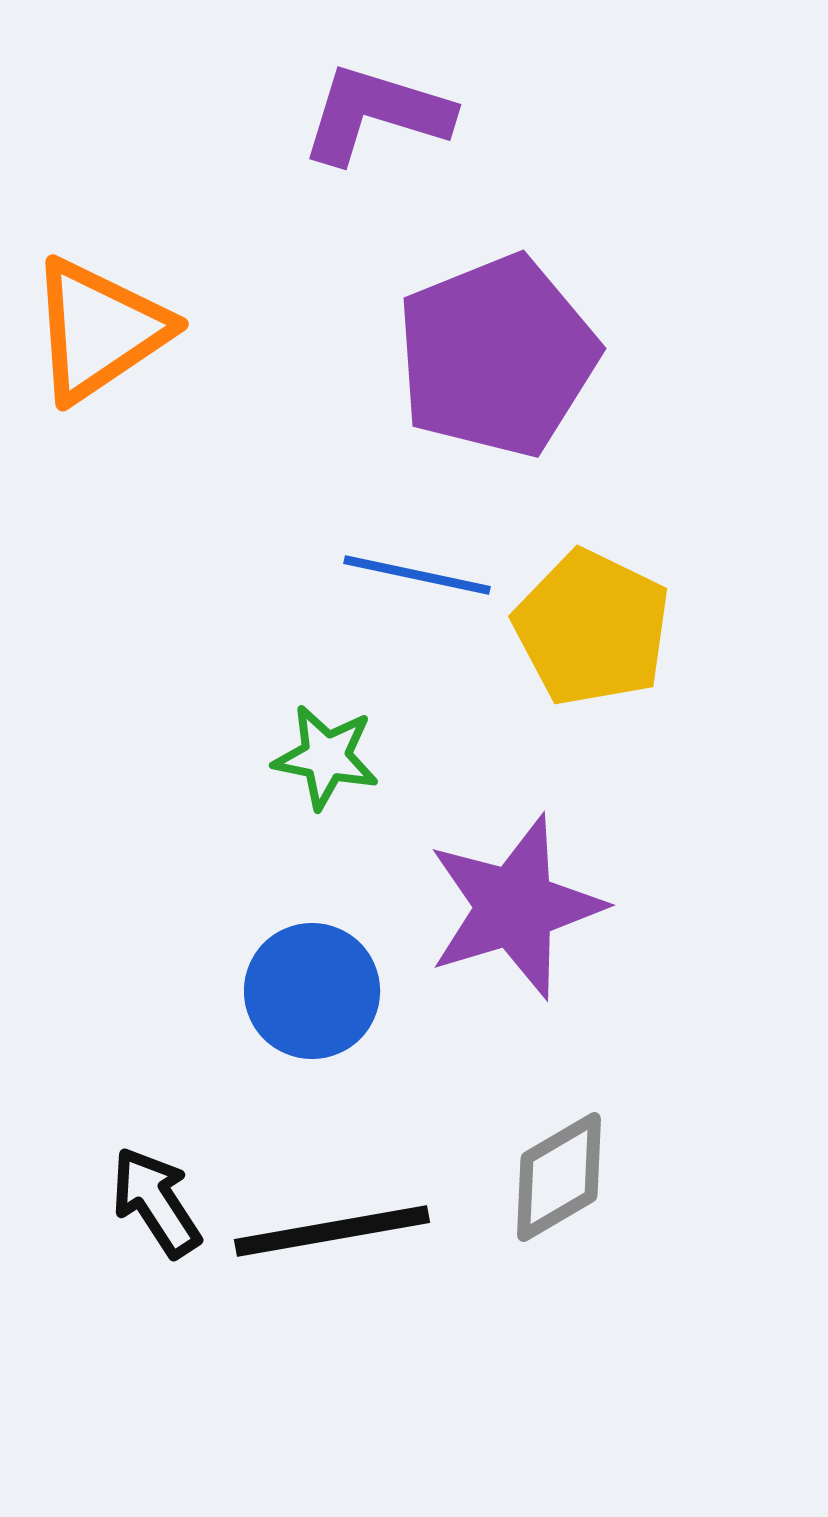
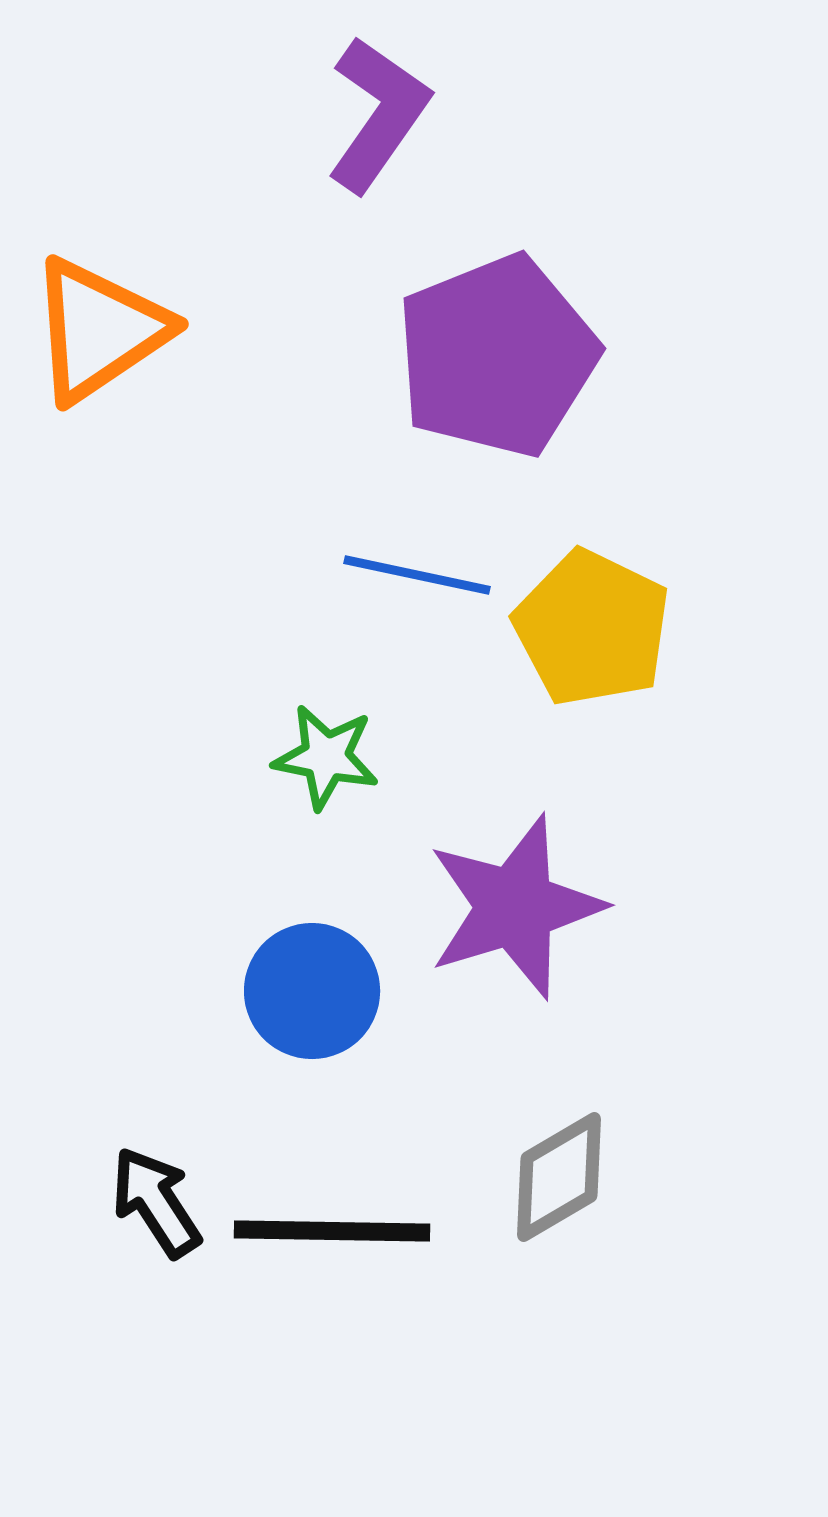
purple L-shape: moved 2 px right; rotated 108 degrees clockwise
black line: rotated 11 degrees clockwise
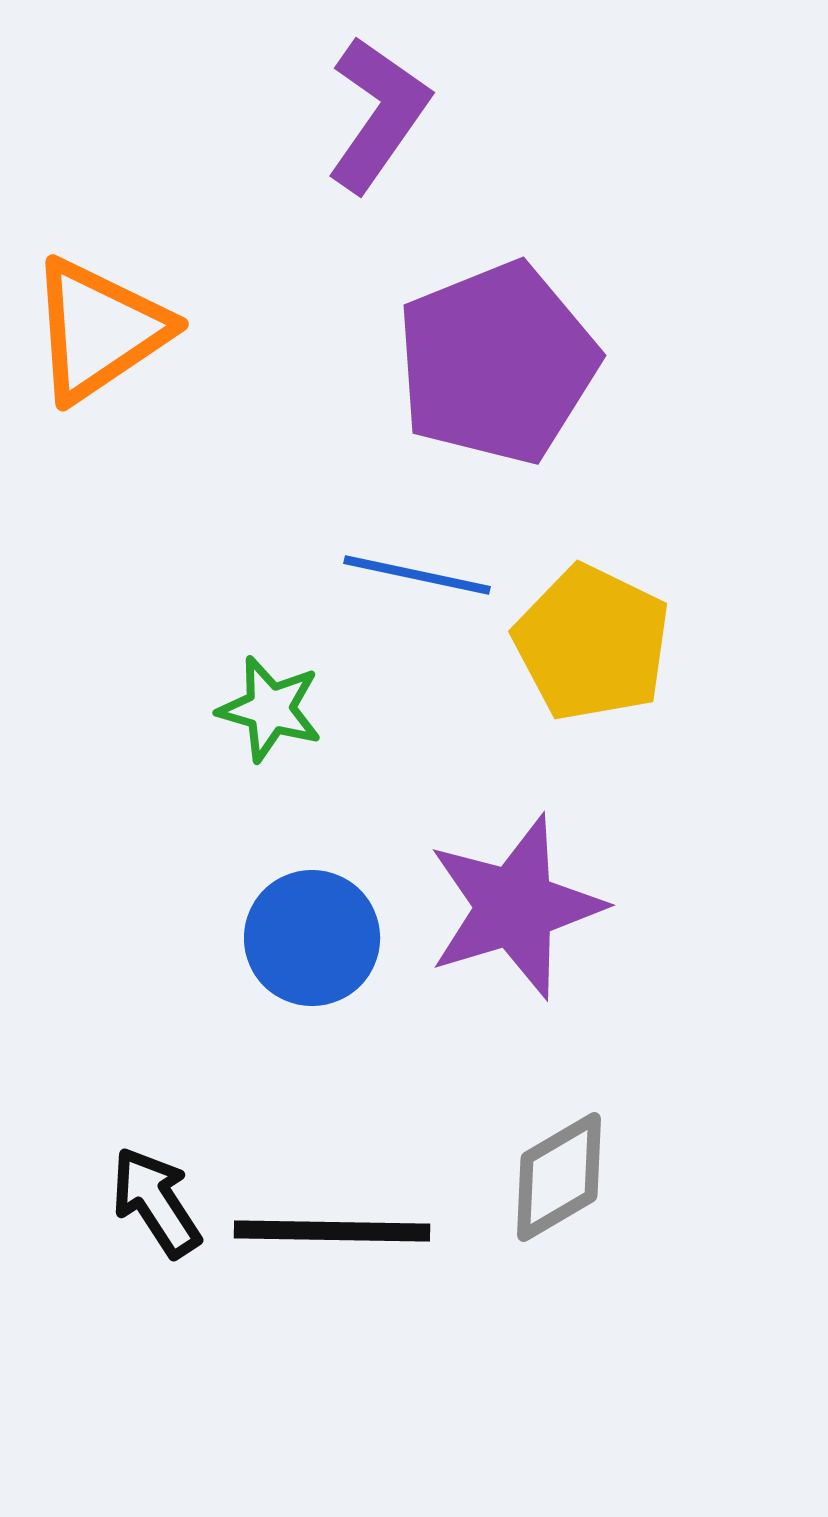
purple pentagon: moved 7 px down
yellow pentagon: moved 15 px down
green star: moved 56 px left, 48 px up; rotated 5 degrees clockwise
blue circle: moved 53 px up
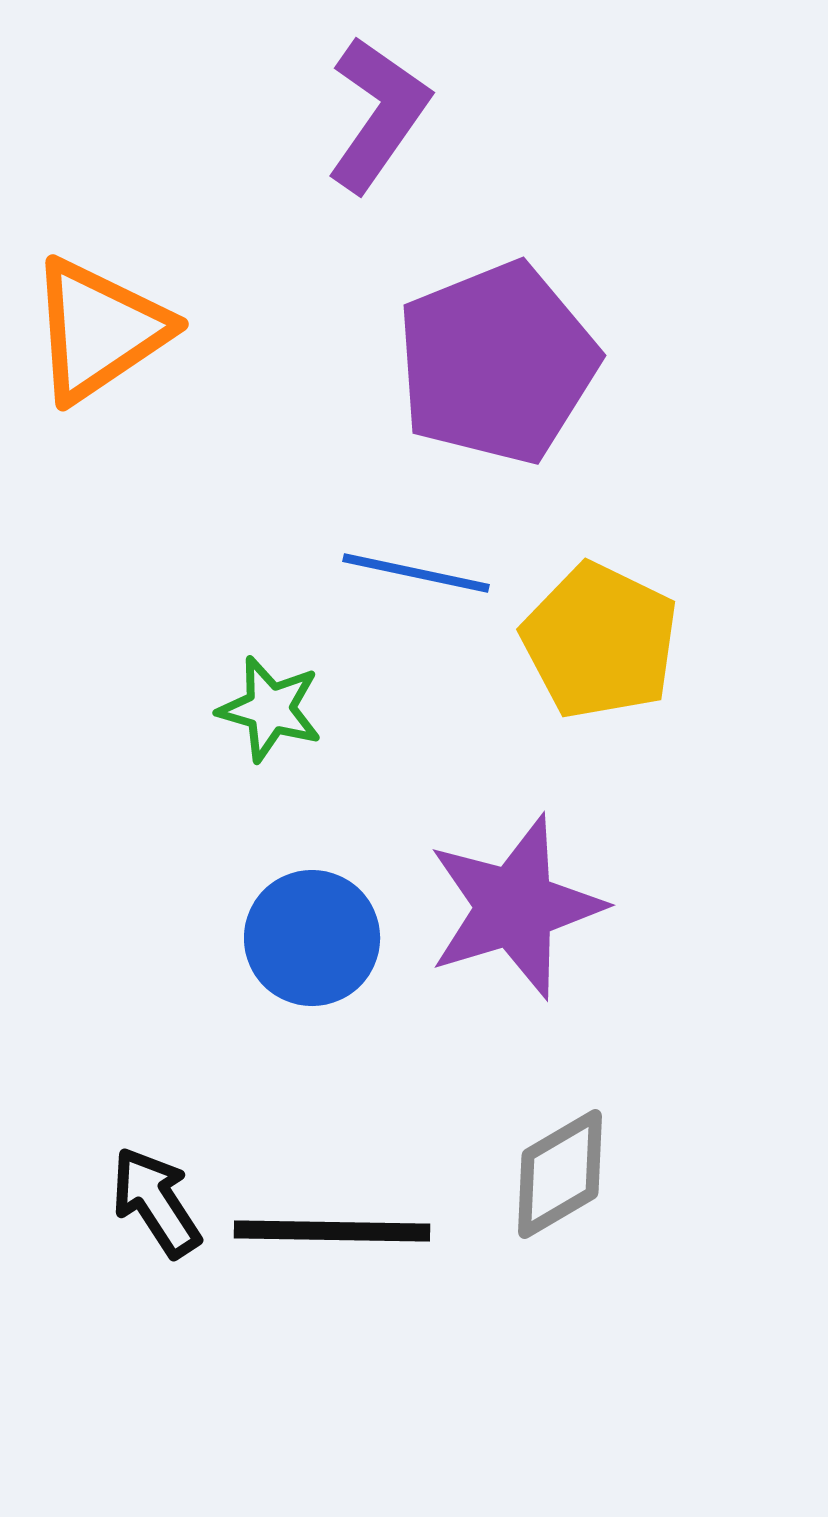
blue line: moved 1 px left, 2 px up
yellow pentagon: moved 8 px right, 2 px up
gray diamond: moved 1 px right, 3 px up
